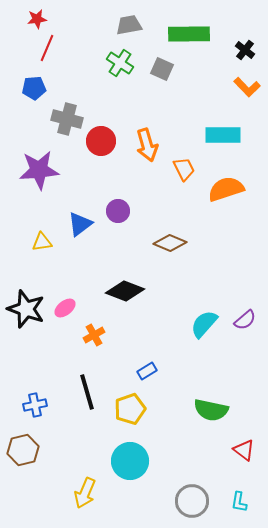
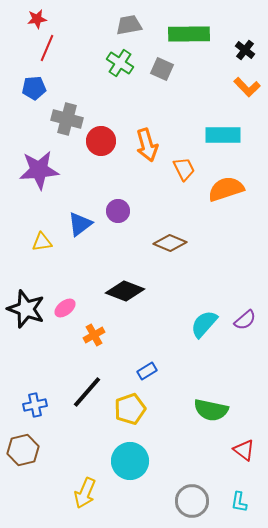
black line: rotated 57 degrees clockwise
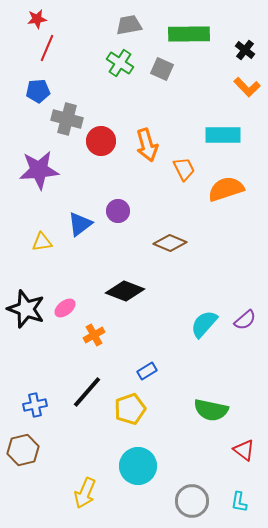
blue pentagon: moved 4 px right, 3 px down
cyan circle: moved 8 px right, 5 px down
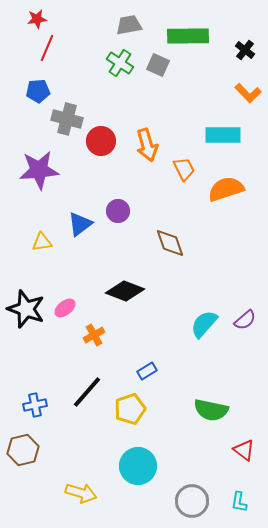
green rectangle: moved 1 px left, 2 px down
gray square: moved 4 px left, 4 px up
orange L-shape: moved 1 px right, 6 px down
brown diamond: rotated 48 degrees clockwise
yellow arrow: moved 4 px left; rotated 96 degrees counterclockwise
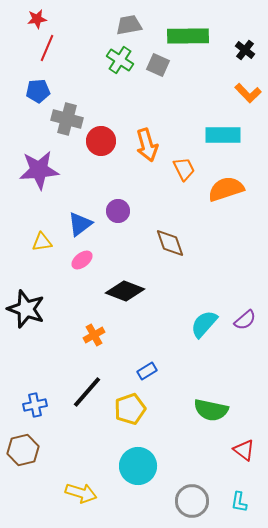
green cross: moved 3 px up
pink ellipse: moved 17 px right, 48 px up
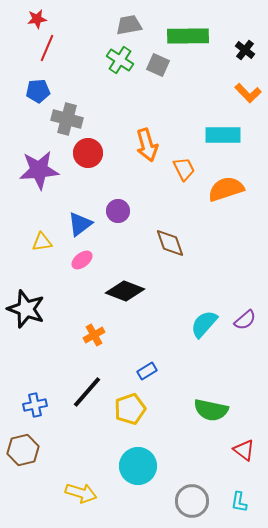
red circle: moved 13 px left, 12 px down
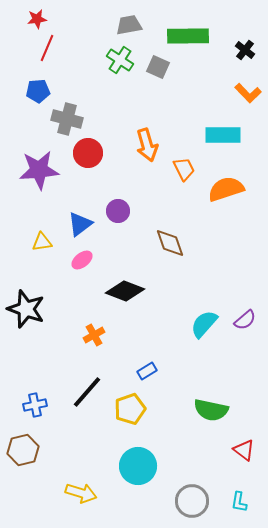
gray square: moved 2 px down
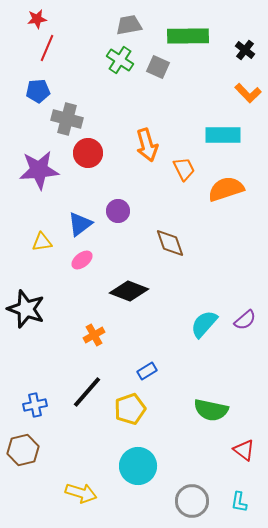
black diamond: moved 4 px right
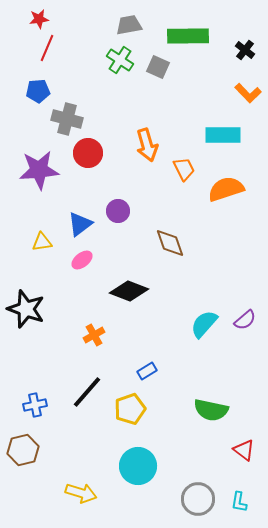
red star: moved 2 px right
gray circle: moved 6 px right, 2 px up
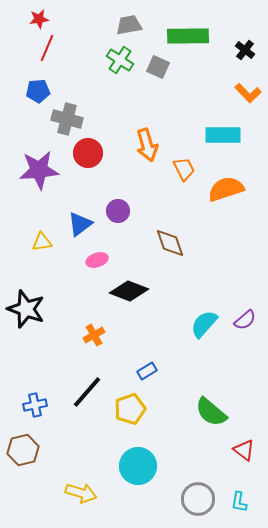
pink ellipse: moved 15 px right; rotated 20 degrees clockwise
green semicircle: moved 2 px down; rotated 28 degrees clockwise
